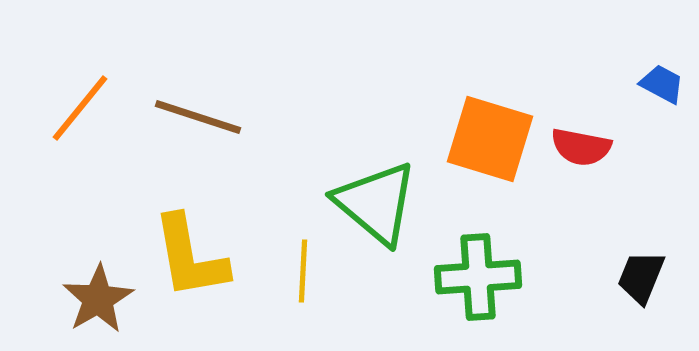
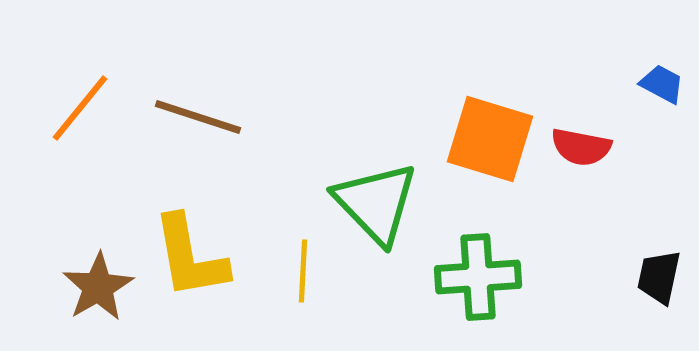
green triangle: rotated 6 degrees clockwise
black trapezoid: moved 18 px right; rotated 10 degrees counterclockwise
brown star: moved 12 px up
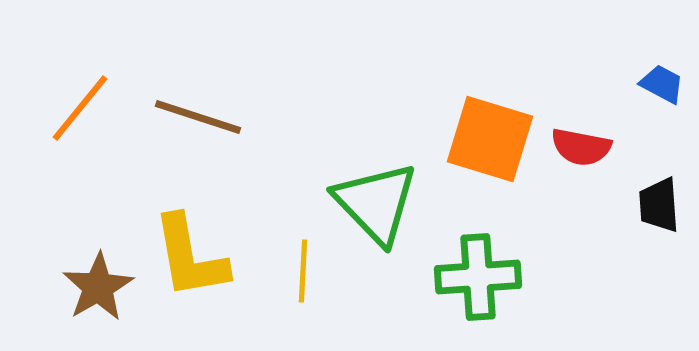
black trapezoid: moved 72 px up; rotated 16 degrees counterclockwise
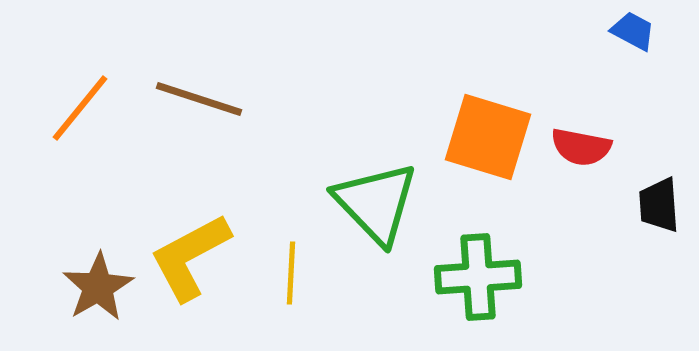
blue trapezoid: moved 29 px left, 53 px up
brown line: moved 1 px right, 18 px up
orange square: moved 2 px left, 2 px up
yellow L-shape: rotated 72 degrees clockwise
yellow line: moved 12 px left, 2 px down
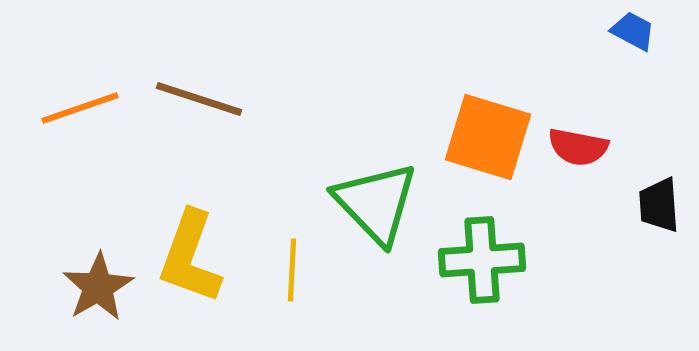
orange line: rotated 32 degrees clockwise
red semicircle: moved 3 px left
yellow L-shape: rotated 42 degrees counterclockwise
yellow line: moved 1 px right, 3 px up
green cross: moved 4 px right, 17 px up
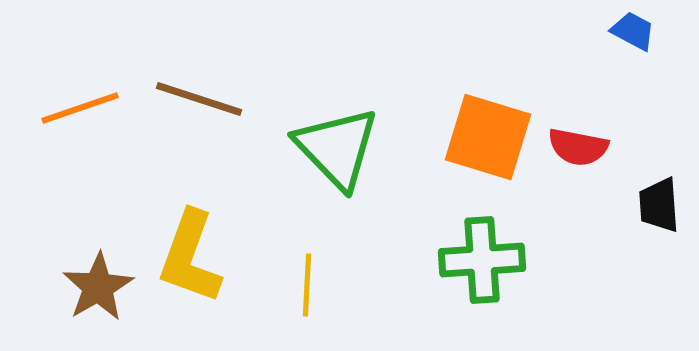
green triangle: moved 39 px left, 55 px up
yellow line: moved 15 px right, 15 px down
